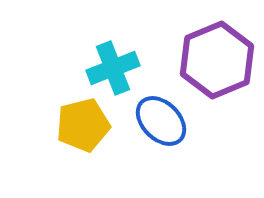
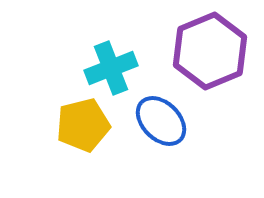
purple hexagon: moved 7 px left, 9 px up
cyan cross: moved 2 px left
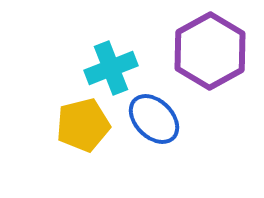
purple hexagon: rotated 6 degrees counterclockwise
blue ellipse: moved 7 px left, 2 px up
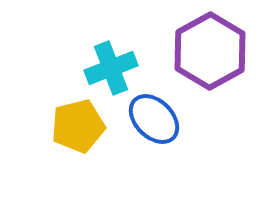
yellow pentagon: moved 5 px left, 1 px down
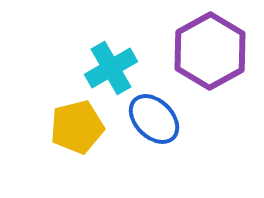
cyan cross: rotated 9 degrees counterclockwise
yellow pentagon: moved 1 px left, 1 px down
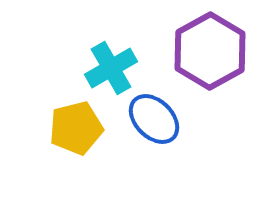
yellow pentagon: moved 1 px left, 1 px down
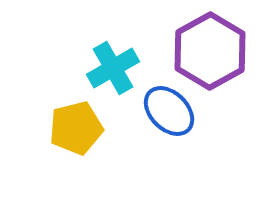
cyan cross: moved 2 px right
blue ellipse: moved 15 px right, 8 px up
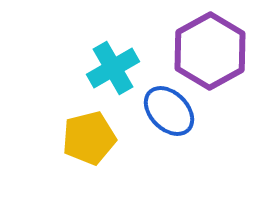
yellow pentagon: moved 13 px right, 10 px down
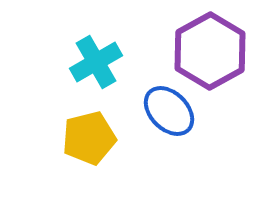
cyan cross: moved 17 px left, 6 px up
